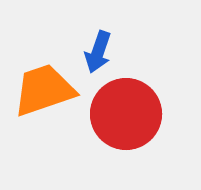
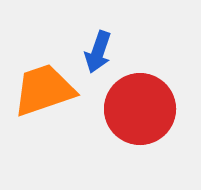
red circle: moved 14 px right, 5 px up
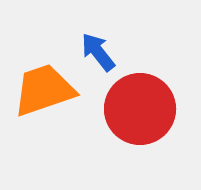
blue arrow: rotated 123 degrees clockwise
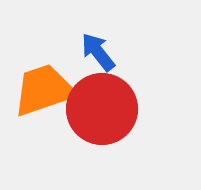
red circle: moved 38 px left
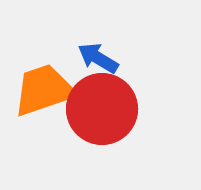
blue arrow: moved 6 px down; rotated 21 degrees counterclockwise
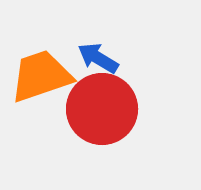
orange trapezoid: moved 3 px left, 14 px up
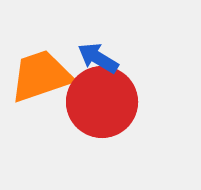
red circle: moved 7 px up
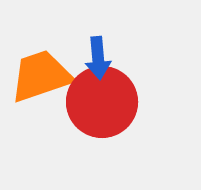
blue arrow: rotated 126 degrees counterclockwise
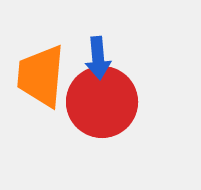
orange trapezoid: rotated 66 degrees counterclockwise
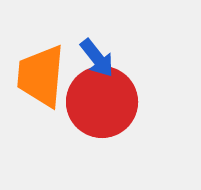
blue arrow: moved 1 px left; rotated 33 degrees counterclockwise
